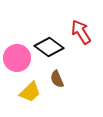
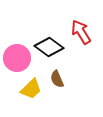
yellow trapezoid: moved 1 px right, 3 px up
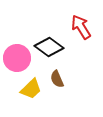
red arrow: moved 5 px up
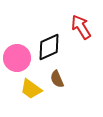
black diamond: rotated 60 degrees counterclockwise
yellow trapezoid: rotated 80 degrees clockwise
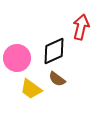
red arrow: rotated 45 degrees clockwise
black diamond: moved 5 px right, 4 px down
brown semicircle: rotated 30 degrees counterclockwise
